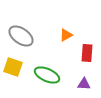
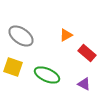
red rectangle: rotated 54 degrees counterclockwise
purple triangle: rotated 24 degrees clockwise
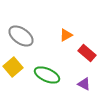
yellow square: rotated 30 degrees clockwise
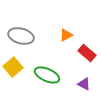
gray ellipse: rotated 20 degrees counterclockwise
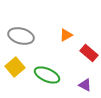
red rectangle: moved 2 px right
yellow square: moved 2 px right
purple triangle: moved 1 px right, 1 px down
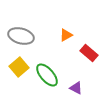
yellow square: moved 4 px right
green ellipse: rotated 25 degrees clockwise
purple triangle: moved 9 px left, 3 px down
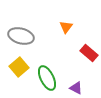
orange triangle: moved 8 px up; rotated 24 degrees counterclockwise
green ellipse: moved 3 px down; rotated 15 degrees clockwise
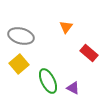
yellow square: moved 3 px up
green ellipse: moved 1 px right, 3 px down
purple triangle: moved 3 px left
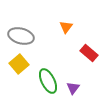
purple triangle: rotated 40 degrees clockwise
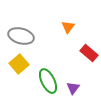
orange triangle: moved 2 px right
